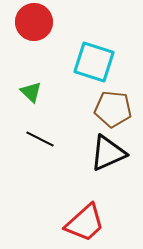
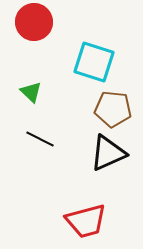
red trapezoid: moved 1 px right, 2 px up; rotated 27 degrees clockwise
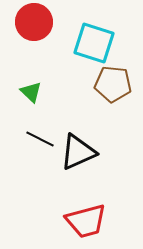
cyan square: moved 19 px up
brown pentagon: moved 25 px up
black triangle: moved 30 px left, 1 px up
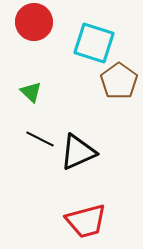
brown pentagon: moved 6 px right, 3 px up; rotated 30 degrees clockwise
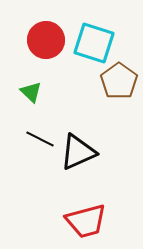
red circle: moved 12 px right, 18 px down
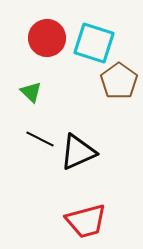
red circle: moved 1 px right, 2 px up
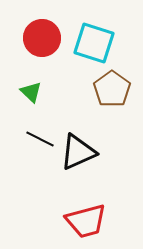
red circle: moved 5 px left
brown pentagon: moved 7 px left, 8 px down
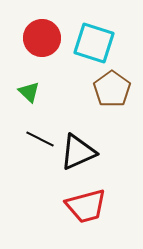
green triangle: moved 2 px left
red trapezoid: moved 15 px up
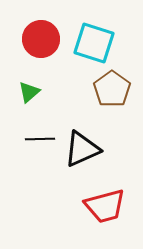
red circle: moved 1 px left, 1 px down
green triangle: rotated 35 degrees clockwise
black line: rotated 28 degrees counterclockwise
black triangle: moved 4 px right, 3 px up
red trapezoid: moved 19 px right
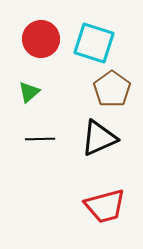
black triangle: moved 17 px right, 11 px up
